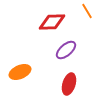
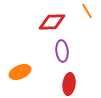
purple ellipse: moved 4 px left, 1 px down; rotated 55 degrees counterclockwise
red ellipse: rotated 10 degrees counterclockwise
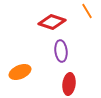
red diamond: rotated 20 degrees clockwise
purple ellipse: moved 1 px left
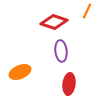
orange line: rotated 56 degrees clockwise
red diamond: moved 2 px right
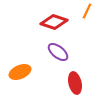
purple ellipse: moved 3 px left, 1 px down; rotated 45 degrees counterclockwise
red ellipse: moved 6 px right, 1 px up; rotated 20 degrees counterclockwise
